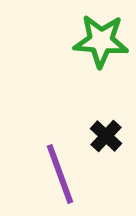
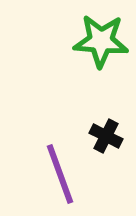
black cross: rotated 16 degrees counterclockwise
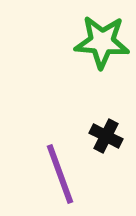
green star: moved 1 px right, 1 px down
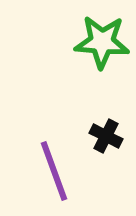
purple line: moved 6 px left, 3 px up
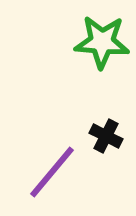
purple line: moved 2 px left, 1 px down; rotated 60 degrees clockwise
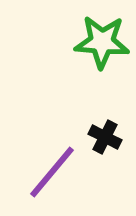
black cross: moved 1 px left, 1 px down
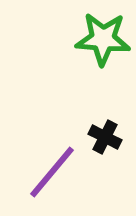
green star: moved 1 px right, 3 px up
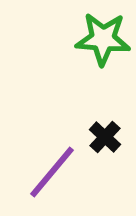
black cross: rotated 16 degrees clockwise
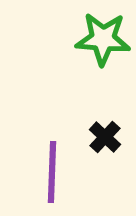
purple line: rotated 38 degrees counterclockwise
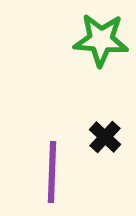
green star: moved 2 px left, 1 px down
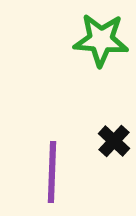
black cross: moved 9 px right, 4 px down
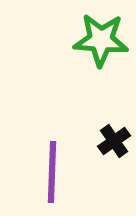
black cross: rotated 12 degrees clockwise
